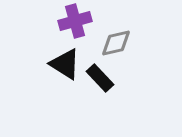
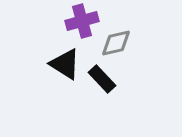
purple cross: moved 7 px right
black rectangle: moved 2 px right, 1 px down
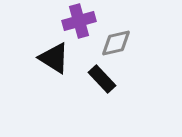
purple cross: moved 3 px left
black triangle: moved 11 px left, 6 px up
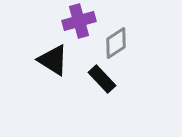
gray diamond: rotated 20 degrees counterclockwise
black triangle: moved 1 px left, 2 px down
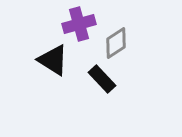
purple cross: moved 3 px down
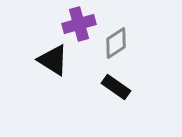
black rectangle: moved 14 px right, 8 px down; rotated 12 degrees counterclockwise
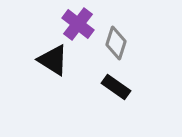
purple cross: moved 1 px left; rotated 36 degrees counterclockwise
gray diamond: rotated 40 degrees counterclockwise
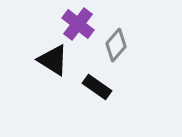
gray diamond: moved 2 px down; rotated 24 degrees clockwise
black rectangle: moved 19 px left
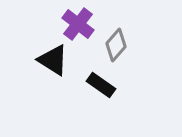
black rectangle: moved 4 px right, 2 px up
